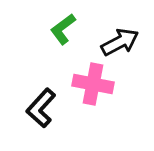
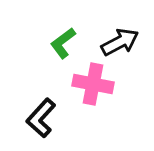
green L-shape: moved 14 px down
black L-shape: moved 10 px down
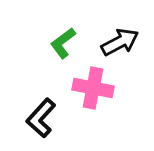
pink cross: moved 4 px down
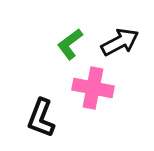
green L-shape: moved 7 px right, 1 px down
black L-shape: rotated 21 degrees counterclockwise
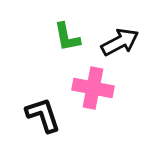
green L-shape: moved 3 px left, 7 px up; rotated 64 degrees counterclockwise
black L-shape: moved 2 px right, 3 px up; rotated 141 degrees clockwise
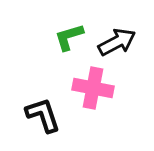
green L-shape: moved 2 px right; rotated 84 degrees clockwise
black arrow: moved 3 px left
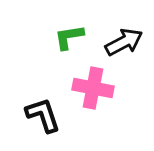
green L-shape: rotated 8 degrees clockwise
black arrow: moved 7 px right
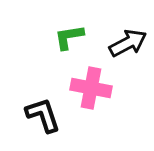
black arrow: moved 4 px right, 1 px down
pink cross: moved 2 px left
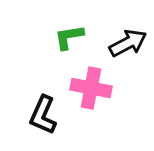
black L-shape: rotated 138 degrees counterclockwise
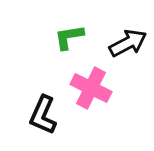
pink cross: rotated 15 degrees clockwise
